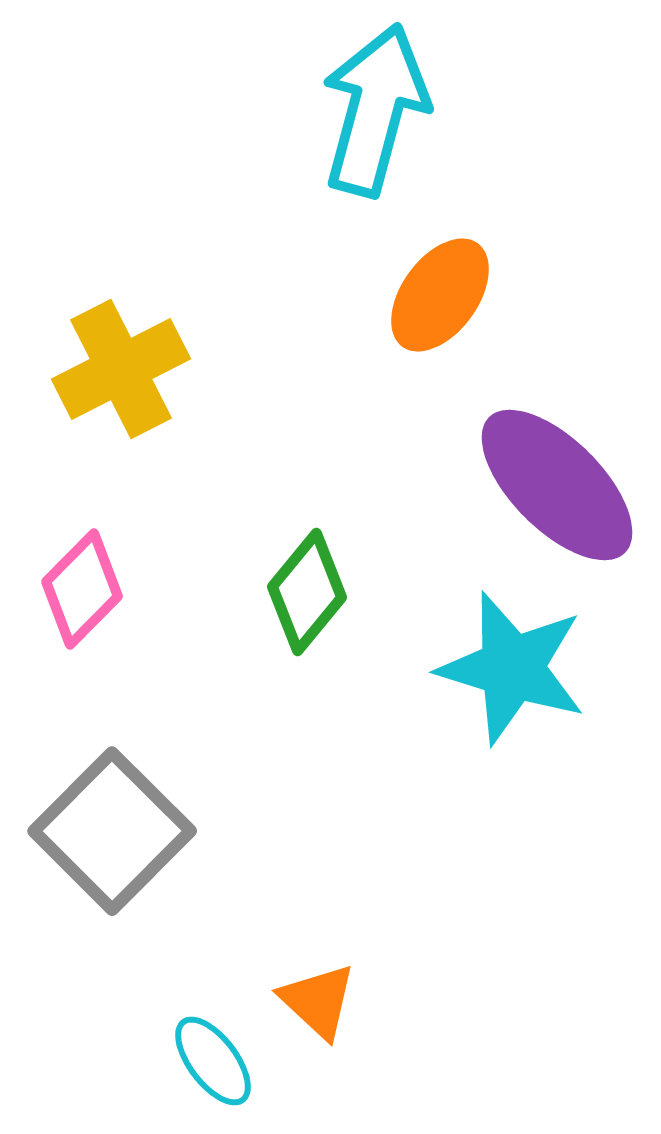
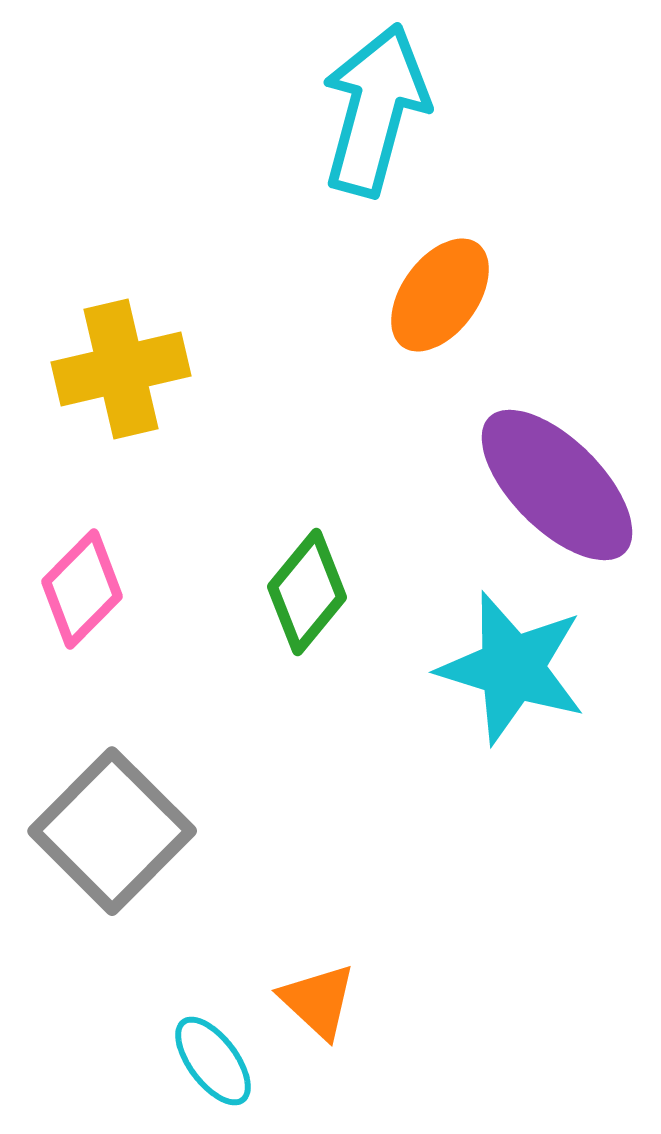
yellow cross: rotated 14 degrees clockwise
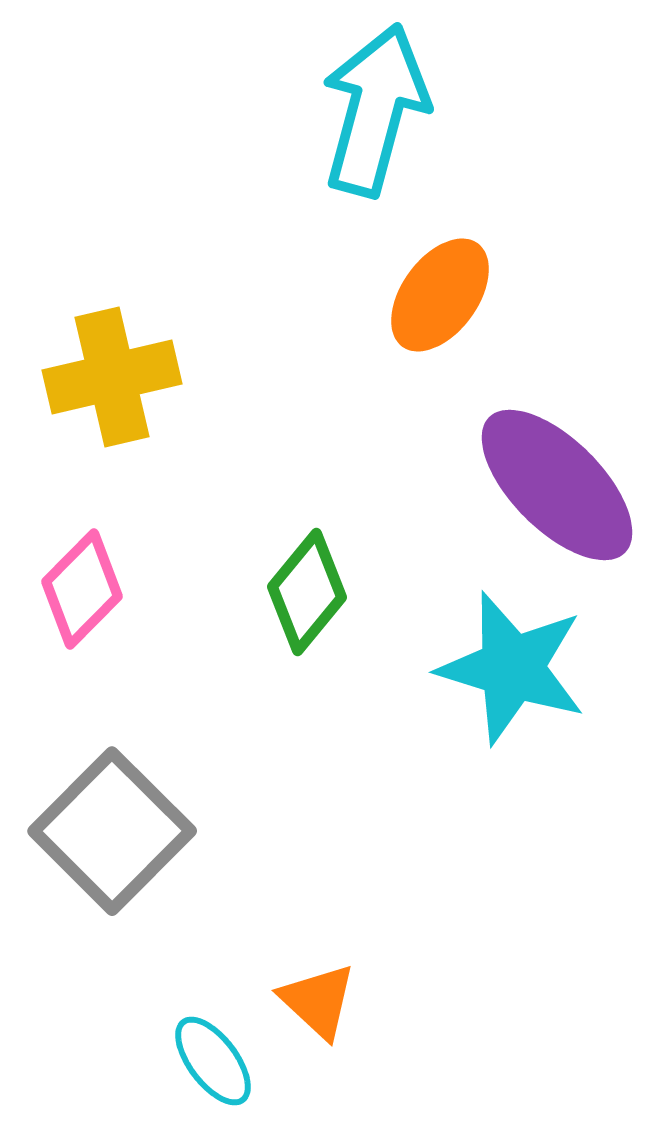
yellow cross: moved 9 px left, 8 px down
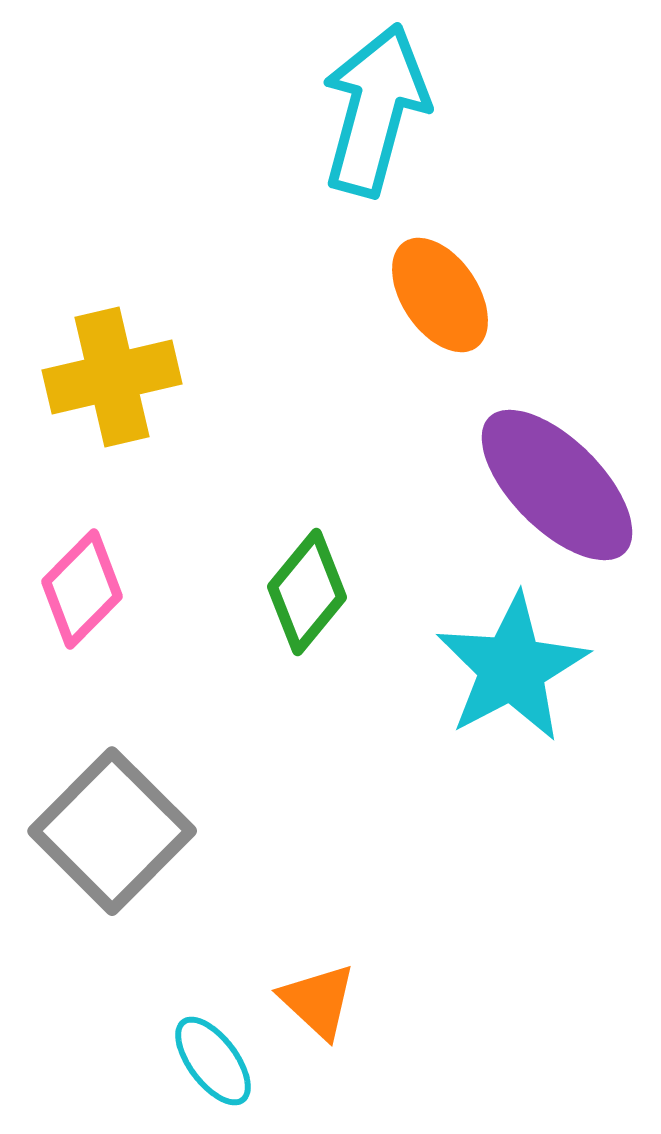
orange ellipse: rotated 70 degrees counterclockwise
cyan star: rotated 27 degrees clockwise
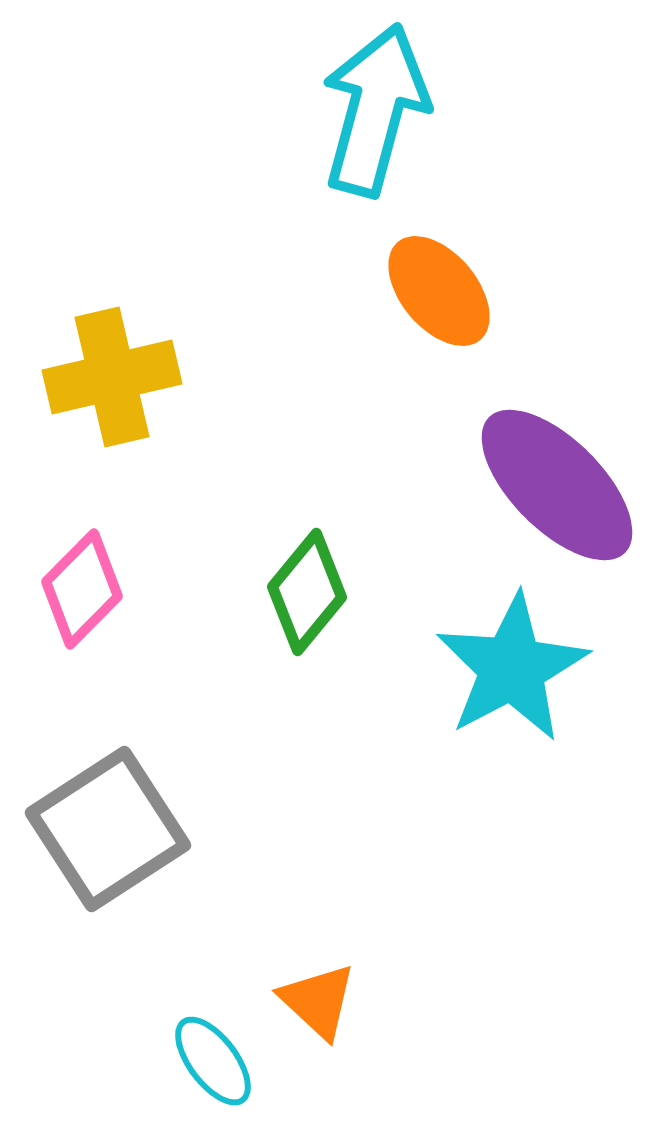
orange ellipse: moved 1 px left, 4 px up; rotated 6 degrees counterclockwise
gray square: moved 4 px left, 2 px up; rotated 12 degrees clockwise
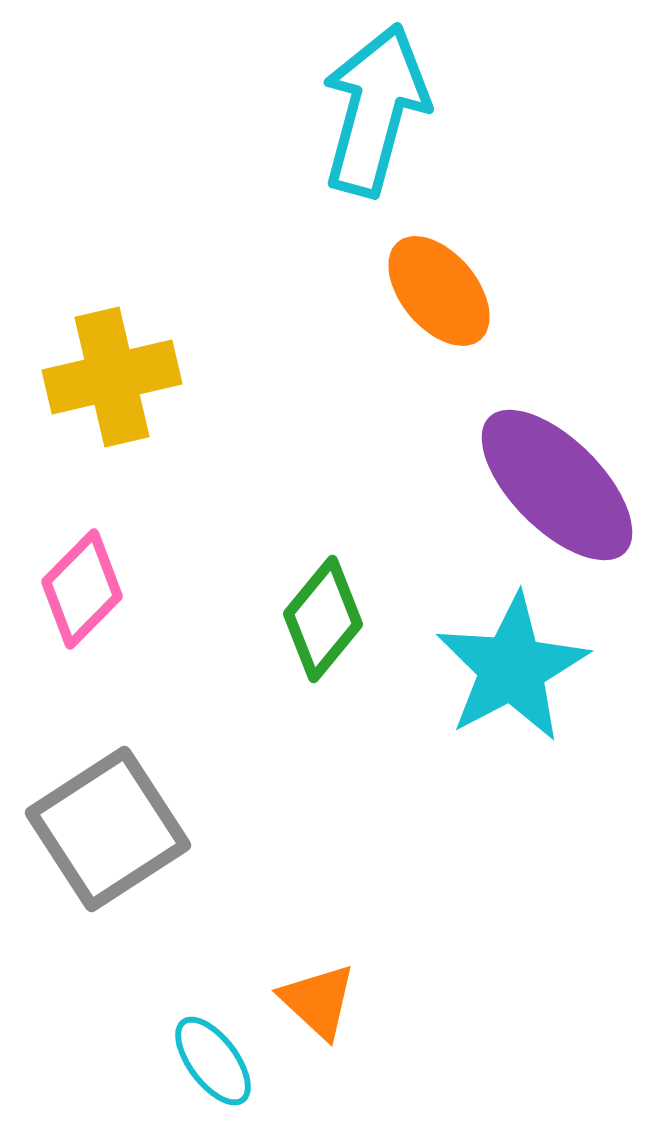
green diamond: moved 16 px right, 27 px down
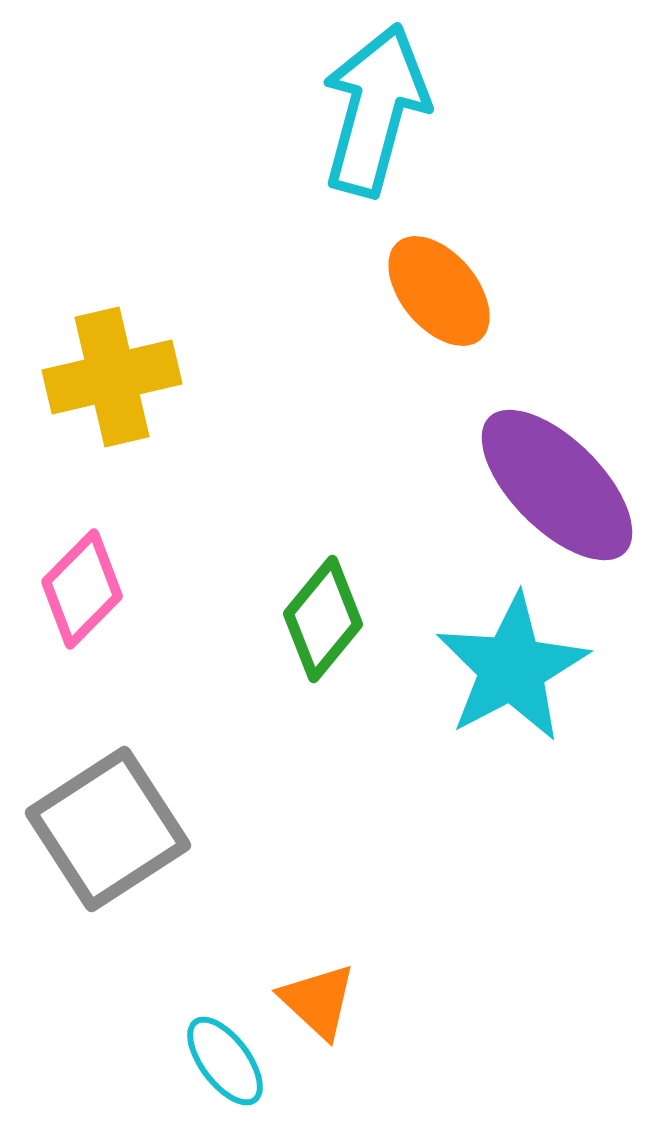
cyan ellipse: moved 12 px right
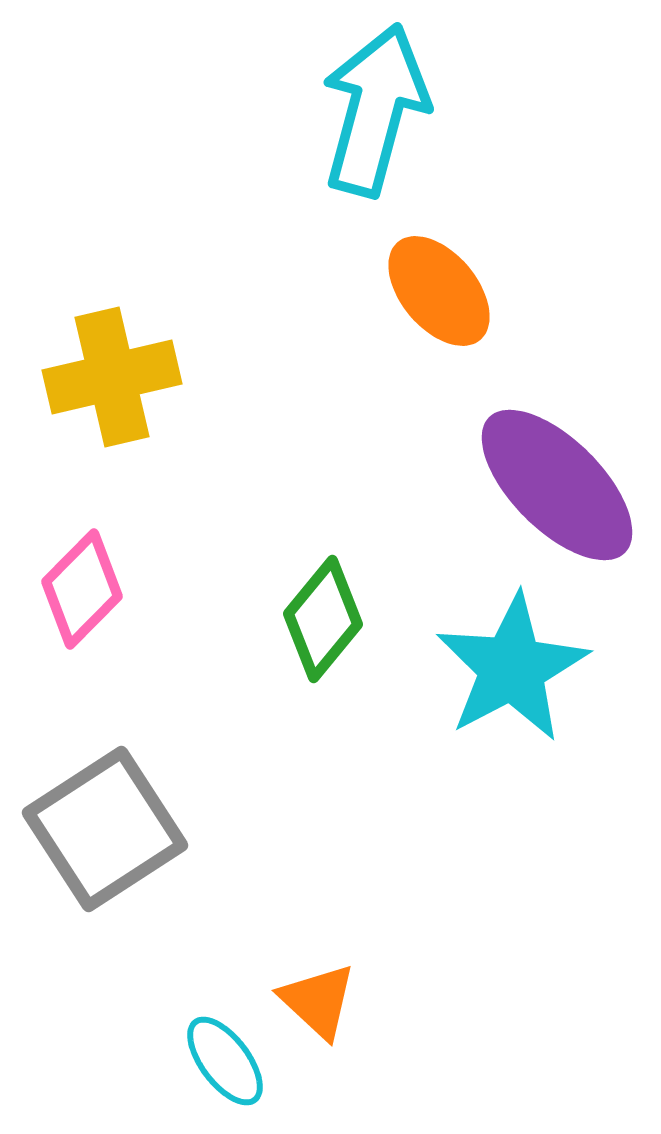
gray square: moved 3 px left
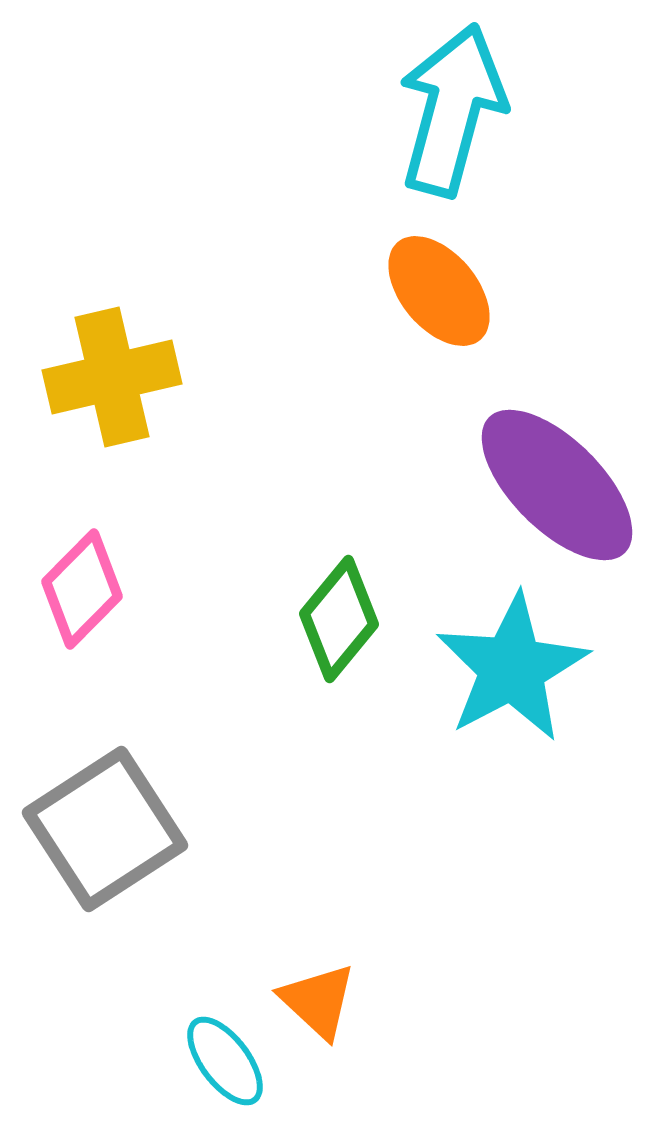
cyan arrow: moved 77 px right
green diamond: moved 16 px right
